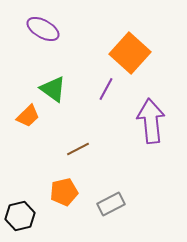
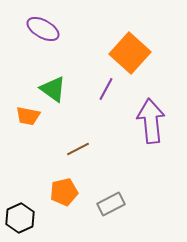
orange trapezoid: rotated 55 degrees clockwise
black hexagon: moved 2 px down; rotated 12 degrees counterclockwise
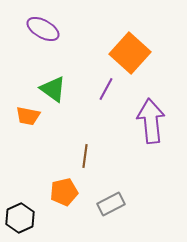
brown line: moved 7 px right, 7 px down; rotated 55 degrees counterclockwise
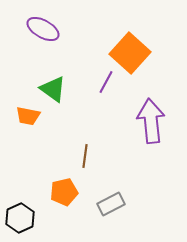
purple line: moved 7 px up
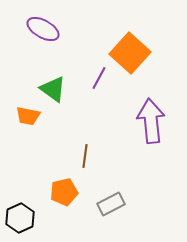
purple line: moved 7 px left, 4 px up
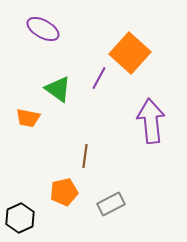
green triangle: moved 5 px right
orange trapezoid: moved 2 px down
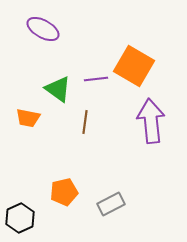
orange square: moved 4 px right, 13 px down; rotated 12 degrees counterclockwise
purple line: moved 3 px left, 1 px down; rotated 55 degrees clockwise
brown line: moved 34 px up
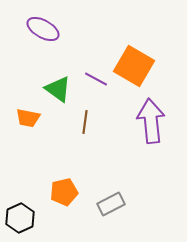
purple line: rotated 35 degrees clockwise
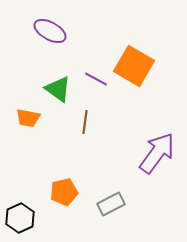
purple ellipse: moved 7 px right, 2 px down
purple arrow: moved 6 px right, 32 px down; rotated 42 degrees clockwise
